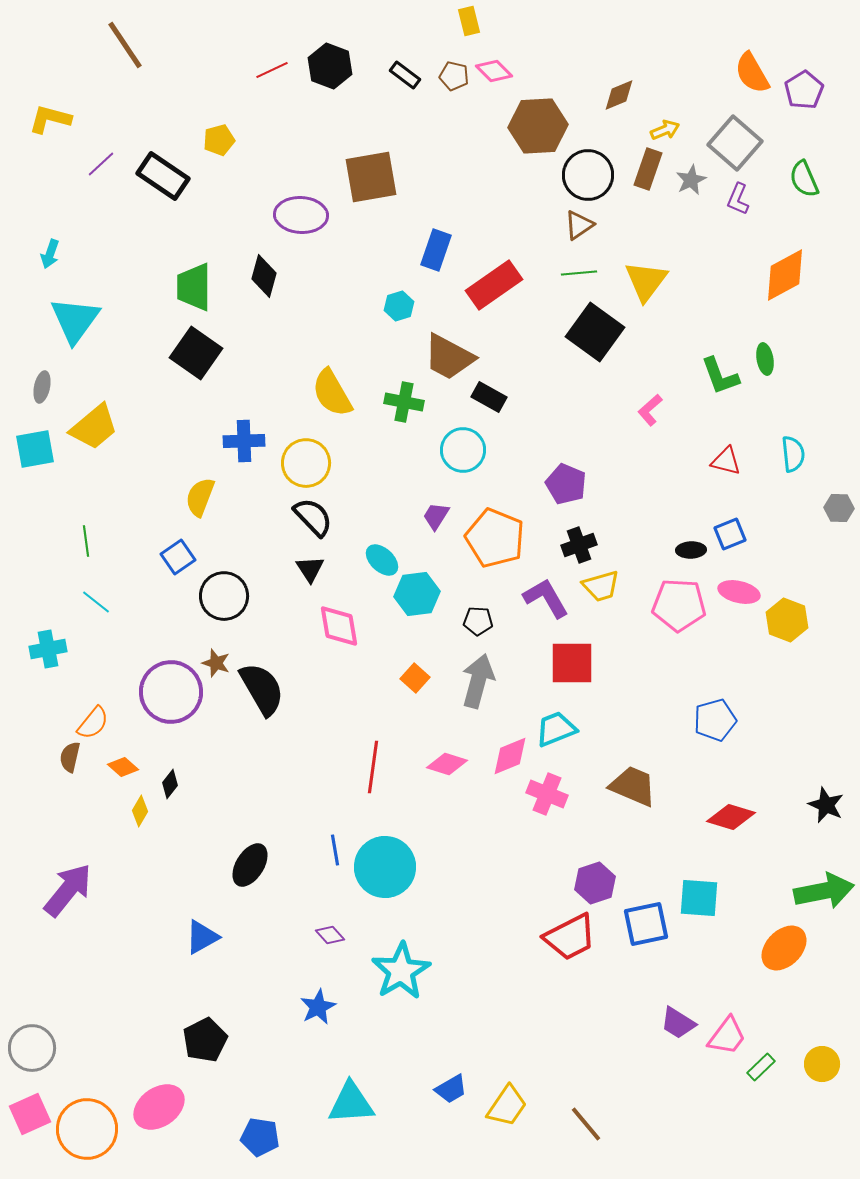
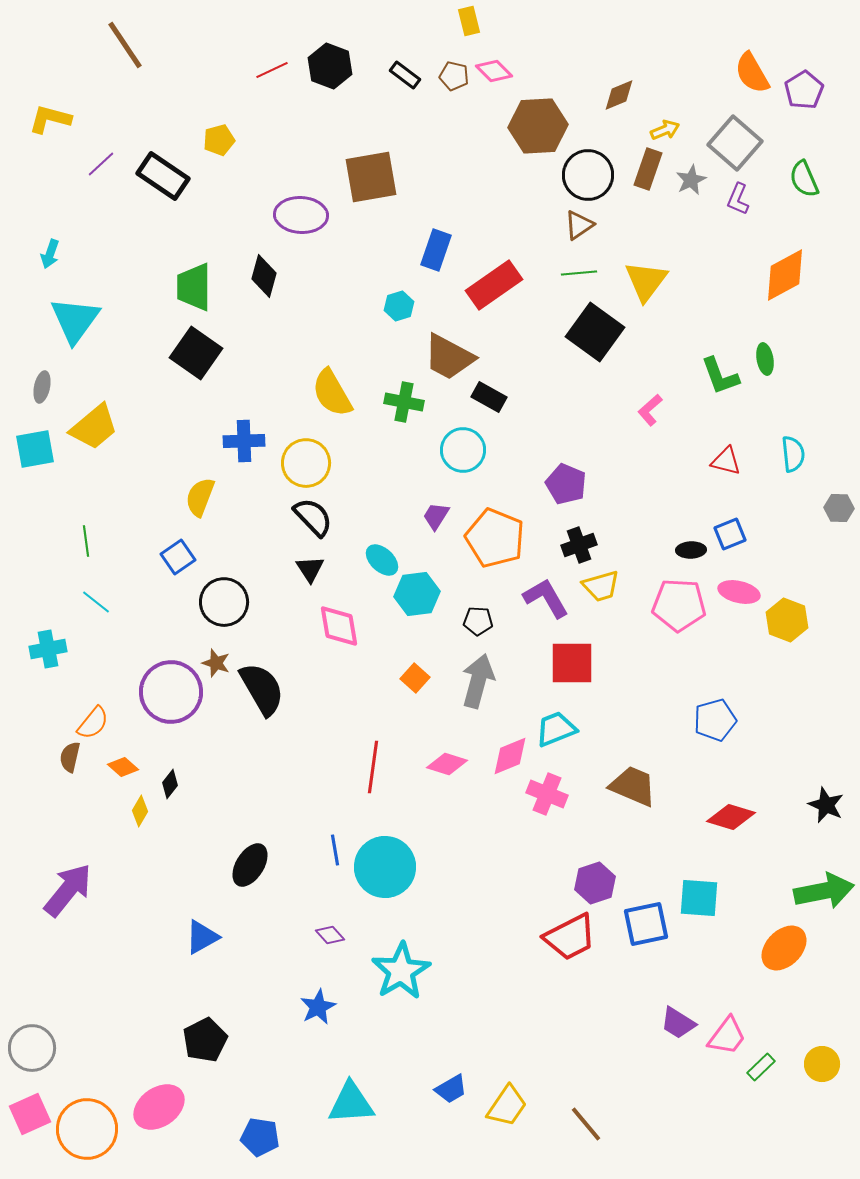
black circle at (224, 596): moved 6 px down
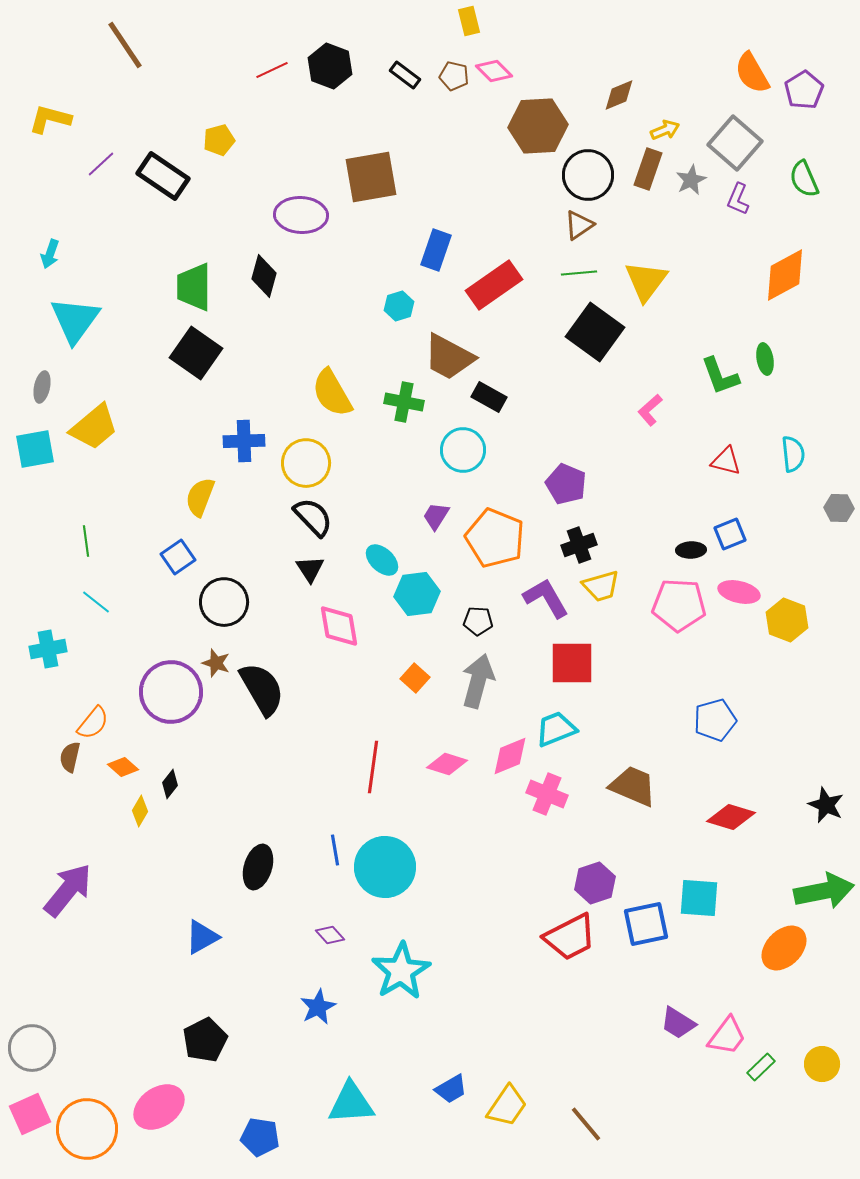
black ellipse at (250, 865): moved 8 px right, 2 px down; rotated 15 degrees counterclockwise
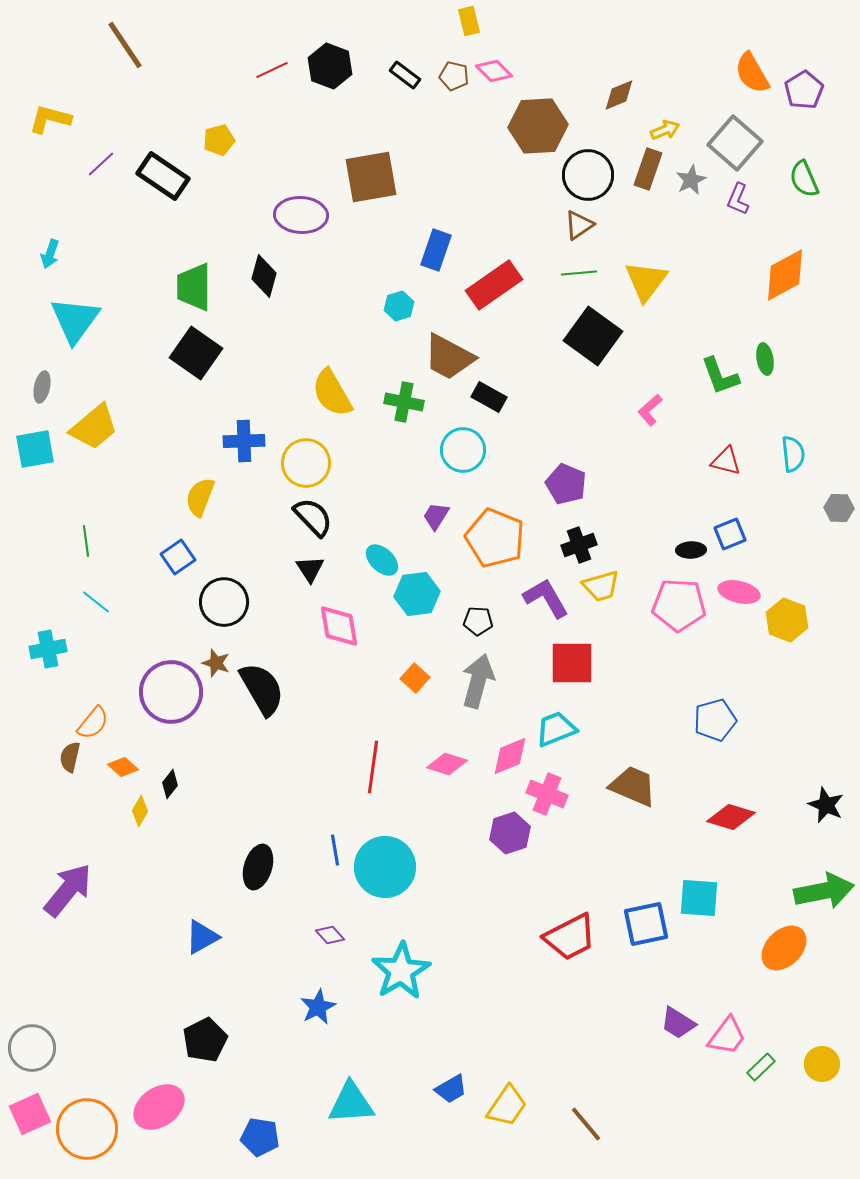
black square at (595, 332): moved 2 px left, 4 px down
purple hexagon at (595, 883): moved 85 px left, 50 px up
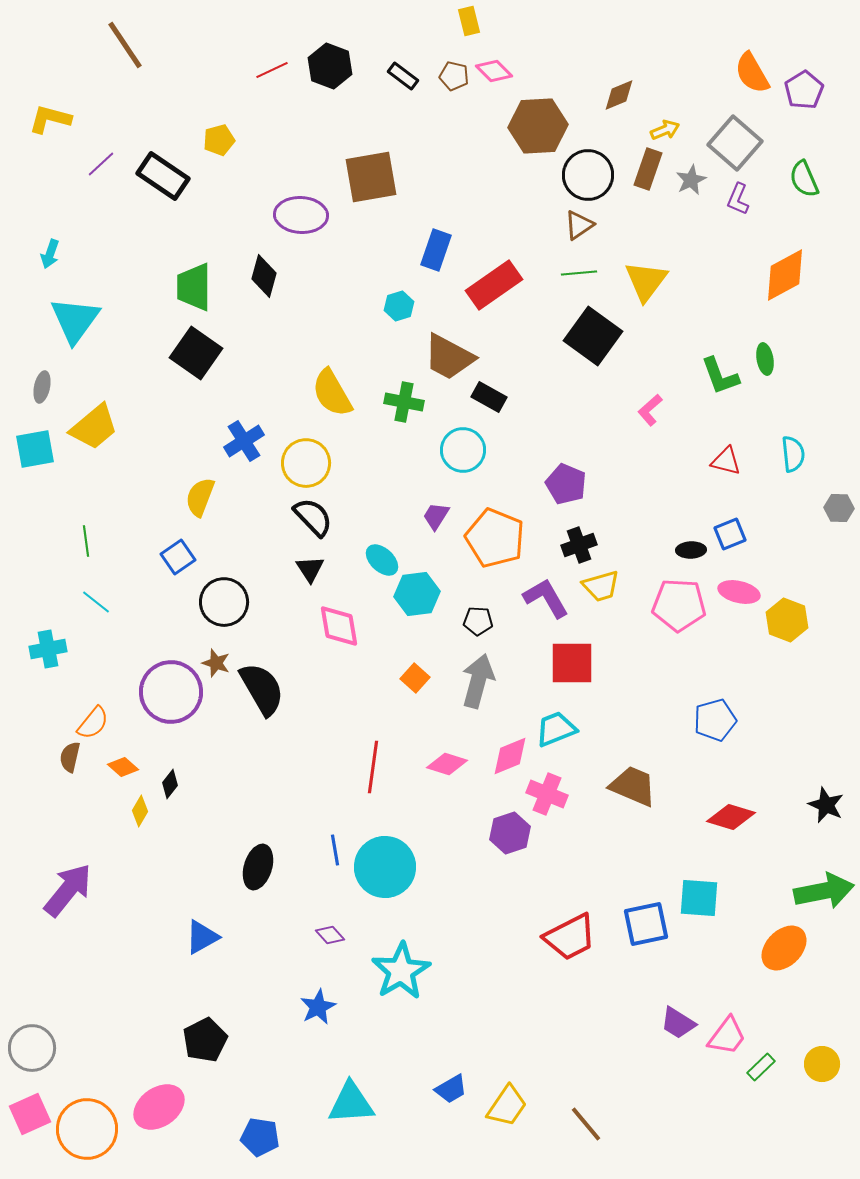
black rectangle at (405, 75): moved 2 px left, 1 px down
blue cross at (244, 441): rotated 30 degrees counterclockwise
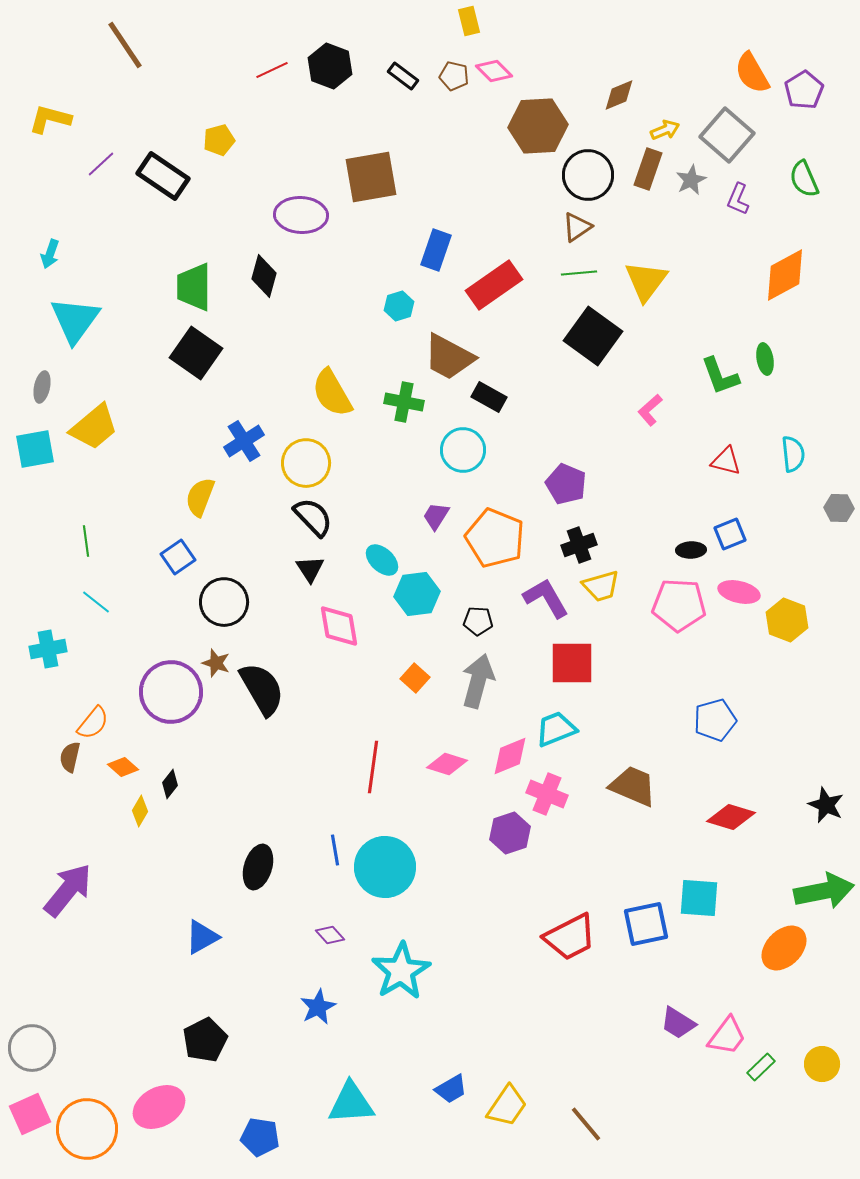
gray square at (735, 143): moved 8 px left, 8 px up
brown triangle at (579, 225): moved 2 px left, 2 px down
pink ellipse at (159, 1107): rotated 6 degrees clockwise
